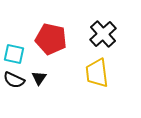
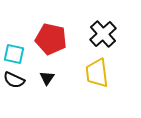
black triangle: moved 8 px right
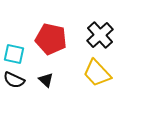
black cross: moved 3 px left, 1 px down
yellow trapezoid: rotated 36 degrees counterclockwise
black triangle: moved 1 px left, 2 px down; rotated 21 degrees counterclockwise
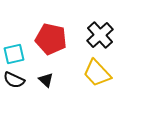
cyan square: rotated 25 degrees counterclockwise
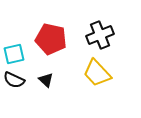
black cross: rotated 20 degrees clockwise
